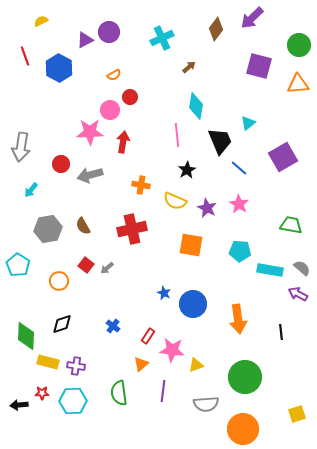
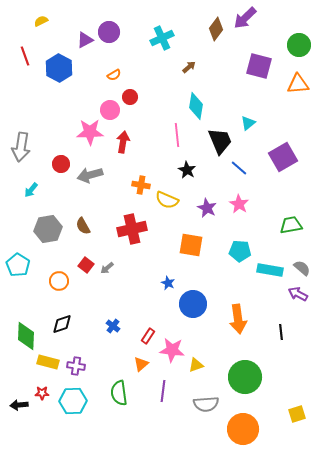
purple arrow at (252, 18): moved 7 px left
black star at (187, 170): rotated 12 degrees counterclockwise
yellow semicircle at (175, 201): moved 8 px left, 1 px up
green trapezoid at (291, 225): rotated 20 degrees counterclockwise
blue star at (164, 293): moved 4 px right, 10 px up
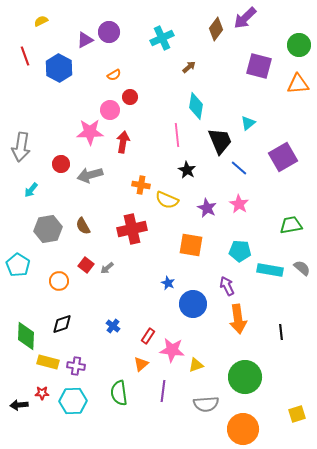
purple arrow at (298, 294): moved 71 px left, 8 px up; rotated 36 degrees clockwise
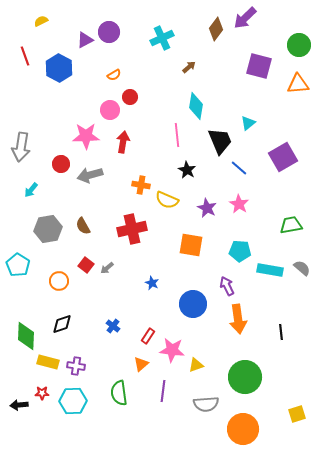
pink star at (90, 132): moved 4 px left, 4 px down
blue star at (168, 283): moved 16 px left
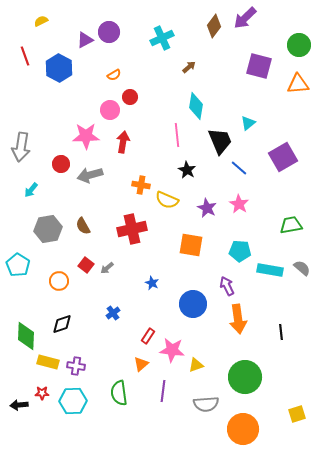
brown diamond at (216, 29): moved 2 px left, 3 px up
blue cross at (113, 326): moved 13 px up; rotated 16 degrees clockwise
